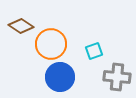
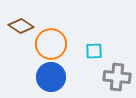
cyan square: rotated 18 degrees clockwise
blue circle: moved 9 px left
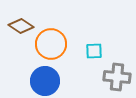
blue circle: moved 6 px left, 4 px down
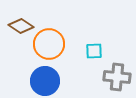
orange circle: moved 2 px left
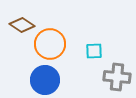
brown diamond: moved 1 px right, 1 px up
orange circle: moved 1 px right
blue circle: moved 1 px up
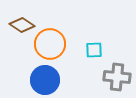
cyan square: moved 1 px up
